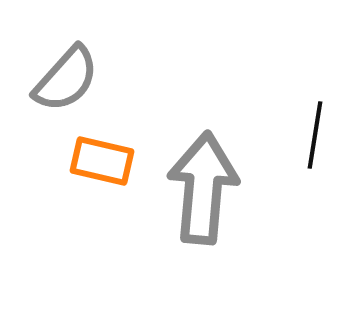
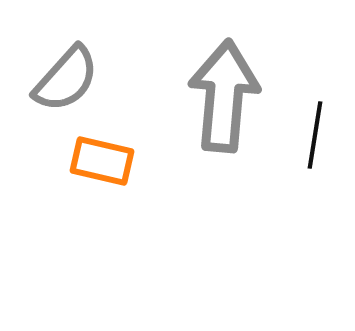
gray arrow: moved 21 px right, 92 px up
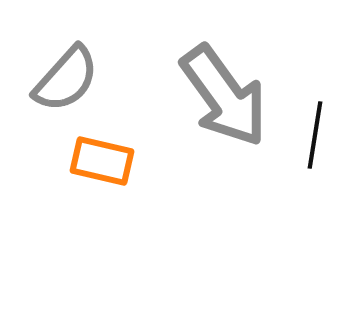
gray arrow: rotated 139 degrees clockwise
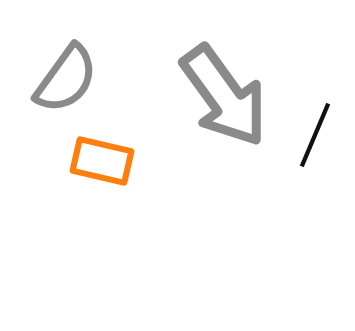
gray semicircle: rotated 6 degrees counterclockwise
black line: rotated 14 degrees clockwise
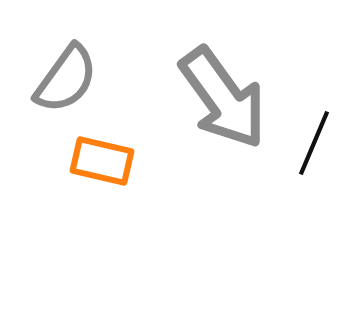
gray arrow: moved 1 px left, 2 px down
black line: moved 1 px left, 8 px down
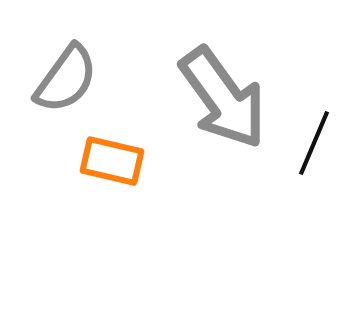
orange rectangle: moved 10 px right
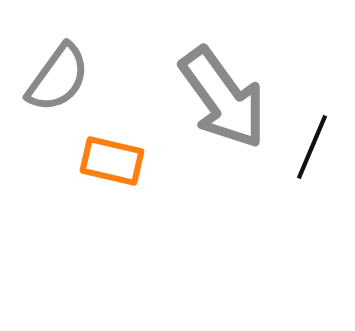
gray semicircle: moved 8 px left, 1 px up
black line: moved 2 px left, 4 px down
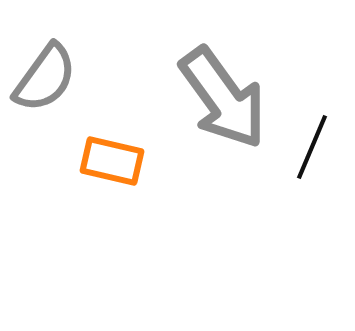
gray semicircle: moved 13 px left
